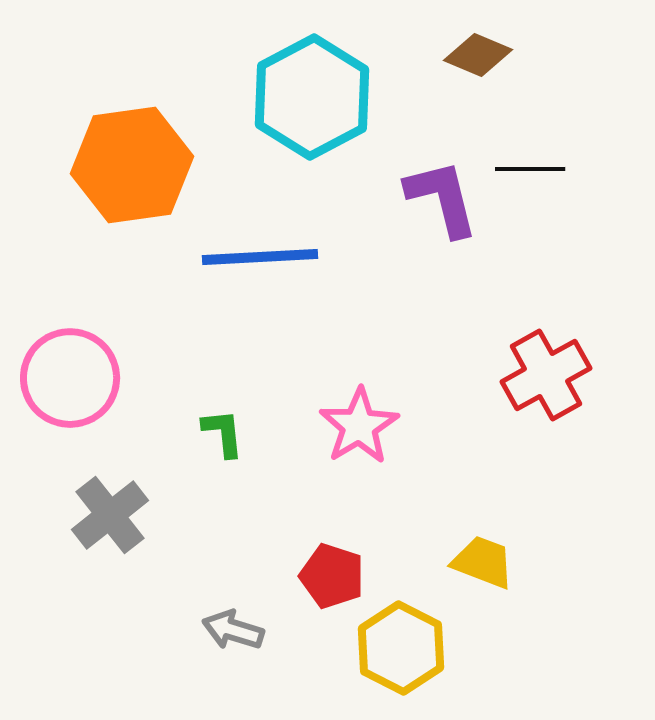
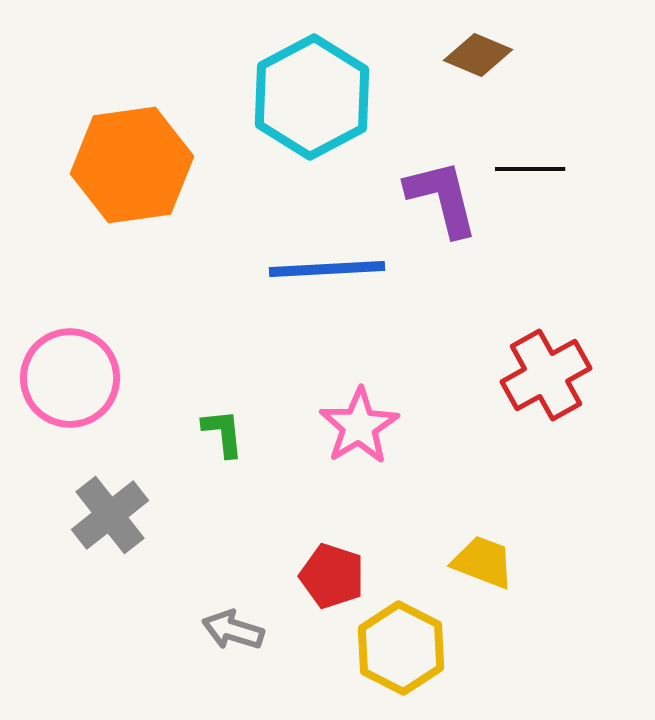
blue line: moved 67 px right, 12 px down
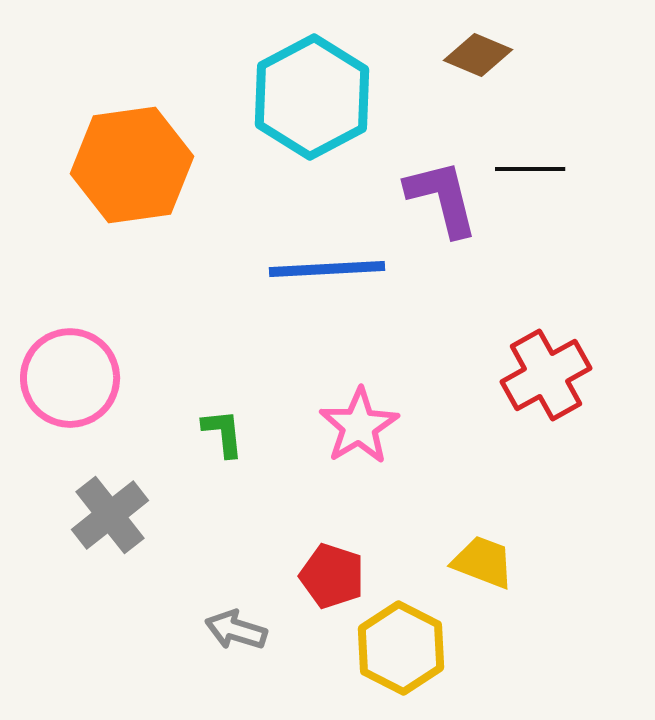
gray arrow: moved 3 px right
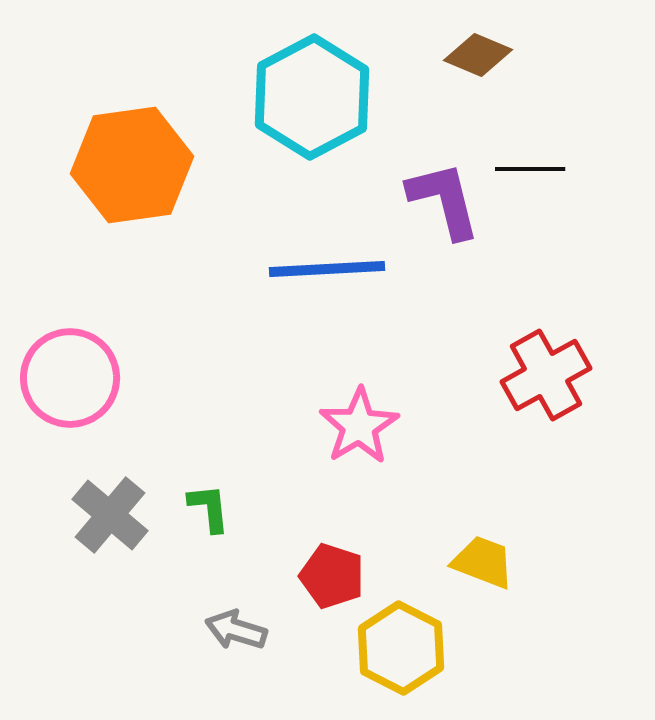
purple L-shape: moved 2 px right, 2 px down
green L-shape: moved 14 px left, 75 px down
gray cross: rotated 12 degrees counterclockwise
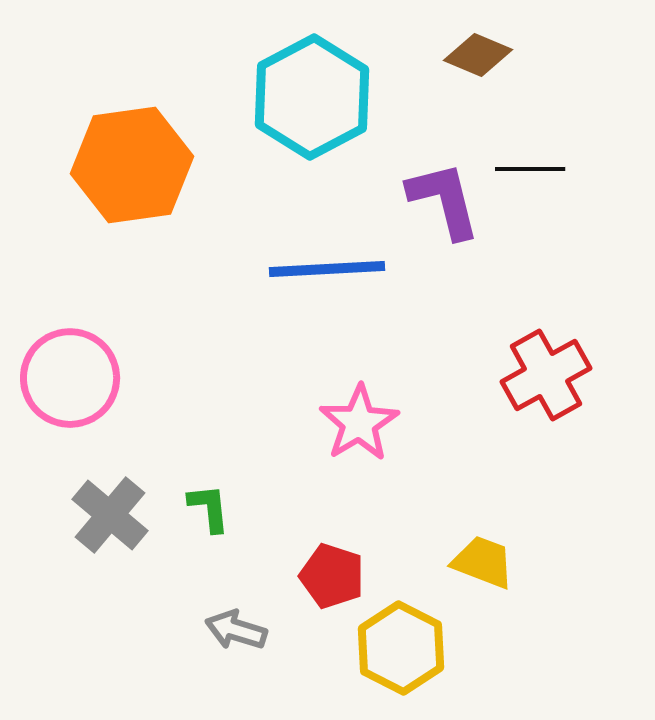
pink star: moved 3 px up
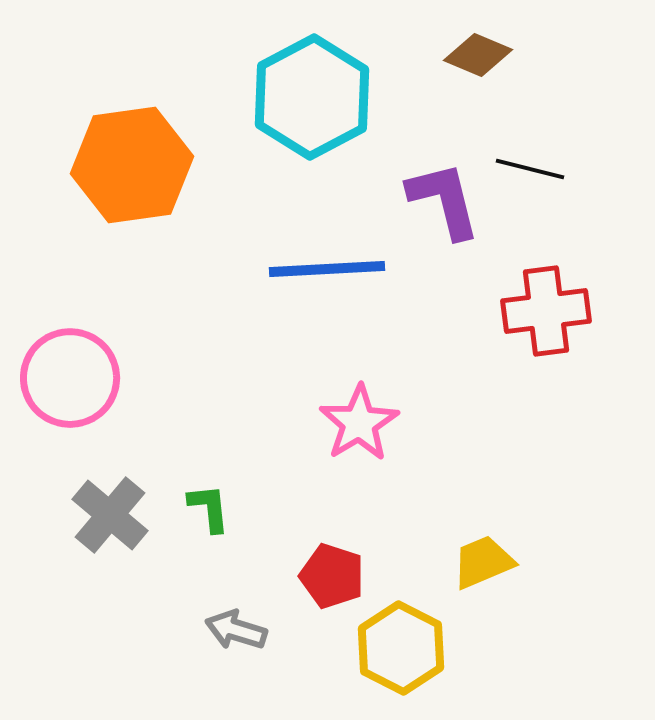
black line: rotated 14 degrees clockwise
red cross: moved 64 px up; rotated 22 degrees clockwise
yellow trapezoid: rotated 44 degrees counterclockwise
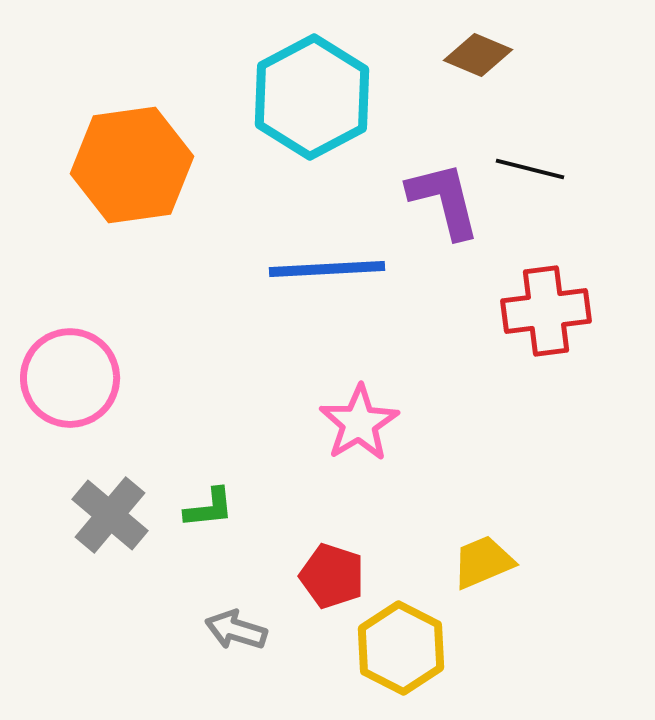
green L-shape: rotated 90 degrees clockwise
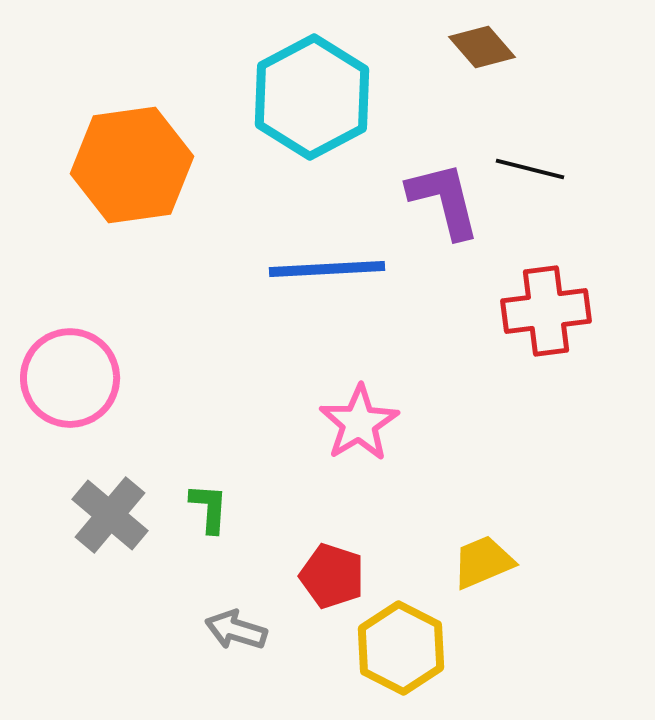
brown diamond: moved 4 px right, 8 px up; rotated 26 degrees clockwise
green L-shape: rotated 80 degrees counterclockwise
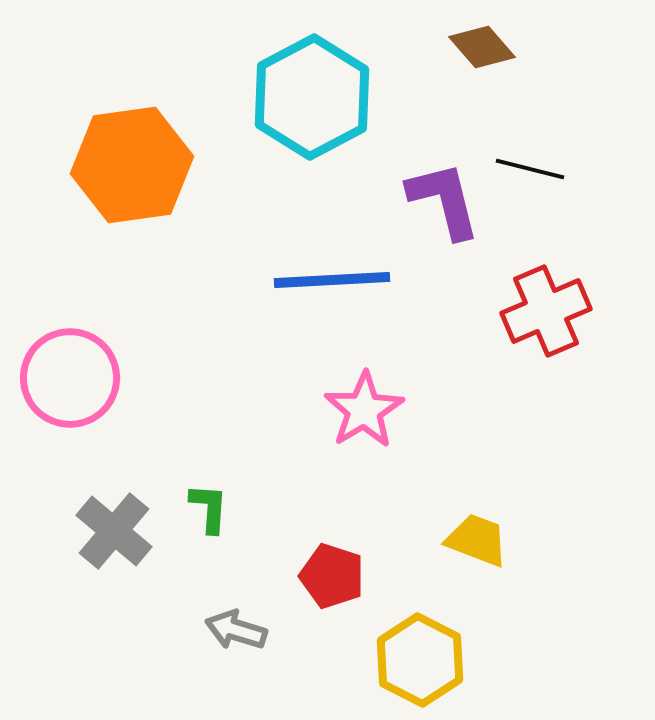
blue line: moved 5 px right, 11 px down
red cross: rotated 16 degrees counterclockwise
pink star: moved 5 px right, 13 px up
gray cross: moved 4 px right, 16 px down
yellow trapezoid: moved 6 px left, 22 px up; rotated 44 degrees clockwise
yellow hexagon: moved 19 px right, 12 px down
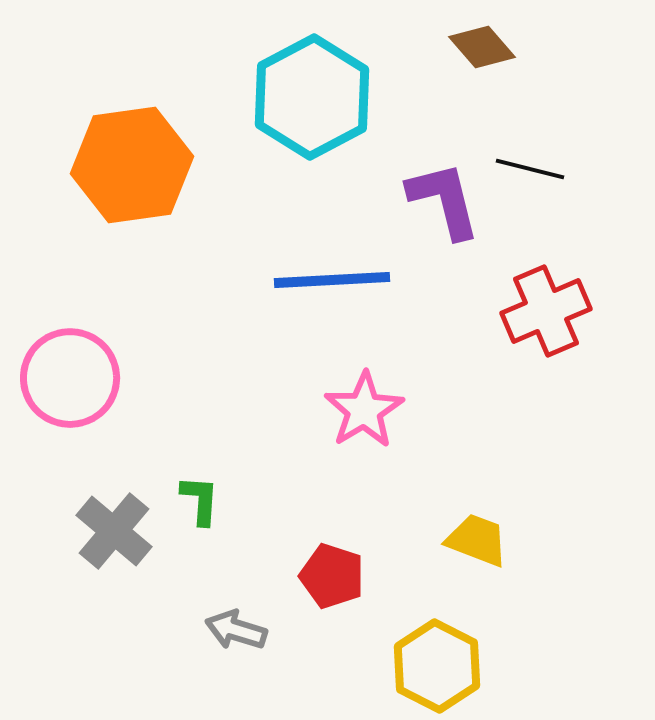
green L-shape: moved 9 px left, 8 px up
yellow hexagon: moved 17 px right, 6 px down
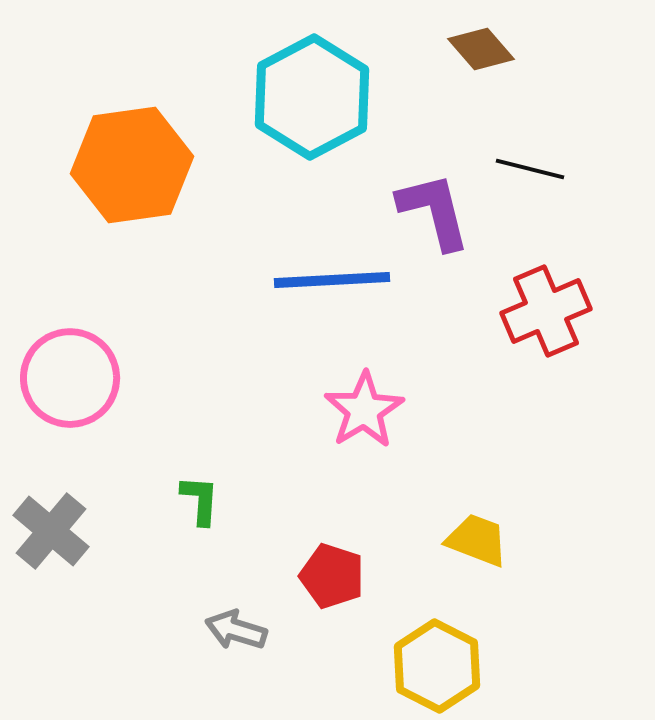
brown diamond: moved 1 px left, 2 px down
purple L-shape: moved 10 px left, 11 px down
gray cross: moved 63 px left
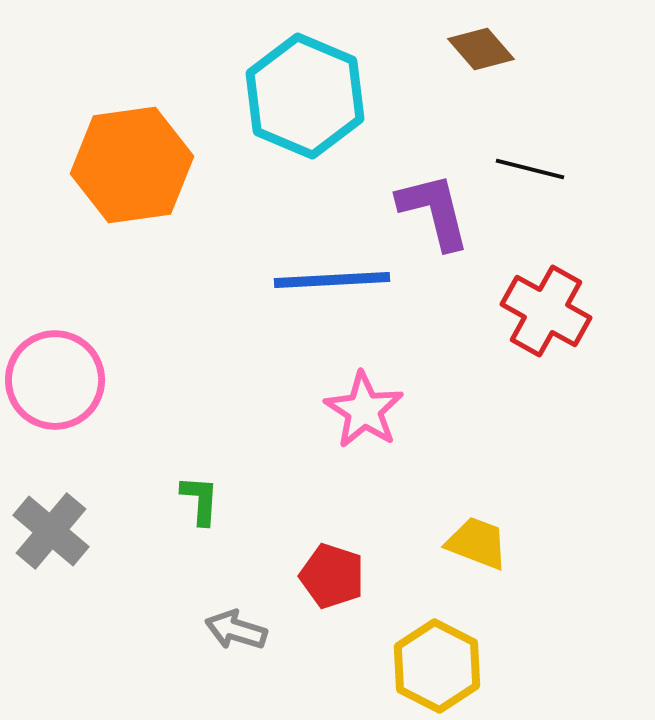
cyan hexagon: moved 7 px left, 1 px up; rotated 9 degrees counterclockwise
red cross: rotated 38 degrees counterclockwise
pink circle: moved 15 px left, 2 px down
pink star: rotated 8 degrees counterclockwise
yellow trapezoid: moved 3 px down
